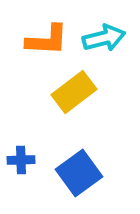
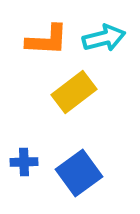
blue cross: moved 3 px right, 2 px down
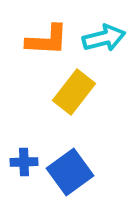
yellow rectangle: rotated 15 degrees counterclockwise
blue square: moved 9 px left, 1 px up
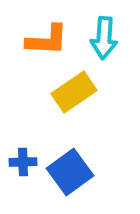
cyan arrow: rotated 108 degrees clockwise
yellow rectangle: rotated 18 degrees clockwise
blue cross: moved 1 px left
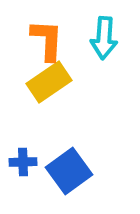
orange L-shape: rotated 90 degrees counterclockwise
yellow rectangle: moved 25 px left, 10 px up
blue square: moved 1 px left, 1 px up
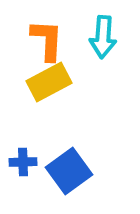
cyan arrow: moved 1 px left, 1 px up
yellow rectangle: rotated 6 degrees clockwise
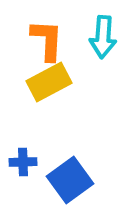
blue square: moved 1 px right, 9 px down
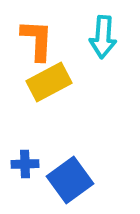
orange L-shape: moved 10 px left
blue cross: moved 2 px right, 2 px down
